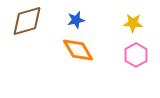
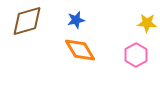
yellow star: moved 14 px right
orange diamond: moved 2 px right
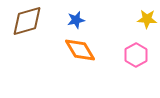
yellow star: moved 4 px up
